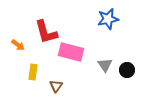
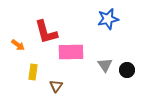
pink rectangle: rotated 15 degrees counterclockwise
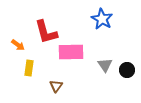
blue star: moved 6 px left; rotated 30 degrees counterclockwise
yellow rectangle: moved 4 px left, 4 px up
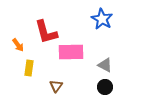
orange arrow: rotated 16 degrees clockwise
gray triangle: rotated 28 degrees counterclockwise
black circle: moved 22 px left, 17 px down
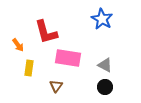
pink rectangle: moved 3 px left, 6 px down; rotated 10 degrees clockwise
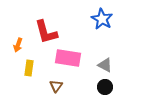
orange arrow: rotated 56 degrees clockwise
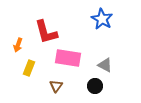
yellow rectangle: rotated 14 degrees clockwise
black circle: moved 10 px left, 1 px up
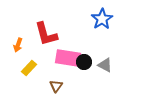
blue star: rotated 10 degrees clockwise
red L-shape: moved 2 px down
yellow rectangle: rotated 21 degrees clockwise
black circle: moved 11 px left, 24 px up
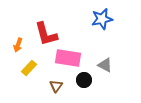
blue star: rotated 20 degrees clockwise
black circle: moved 18 px down
